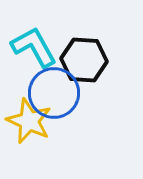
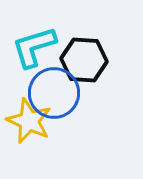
cyan L-shape: rotated 78 degrees counterclockwise
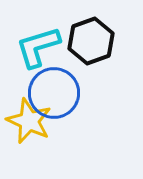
cyan L-shape: moved 4 px right
black hexagon: moved 7 px right, 19 px up; rotated 24 degrees counterclockwise
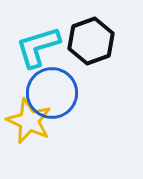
blue circle: moved 2 px left
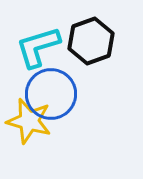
blue circle: moved 1 px left, 1 px down
yellow star: rotated 9 degrees counterclockwise
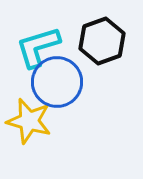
black hexagon: moved 11 px right
blue circle: moved 6 px right, 12 px up
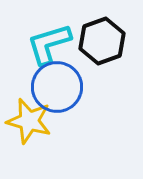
cyan L-shape: moved 11 px right, 3 px up
blue circle: moved 5 px down
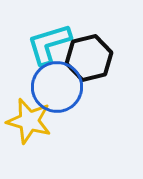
black hexagon: moved 13 px left, 17 px down; rotated 6 degrees clockwise
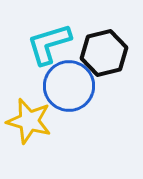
black hexagon: moved 15 px right, 5 px up
blue circle: moved 12 px right, 1 px up
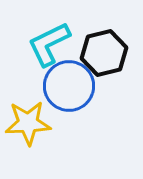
cyan L-shape: rotated 9 degrees counterclockwise
yellow star: moved 1 px left, 2 px down; rotated 18 degrees counterclockwise
